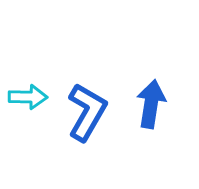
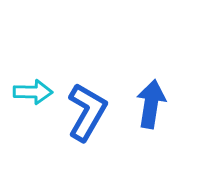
cyan arrow: moved 5 px right, 5 px up
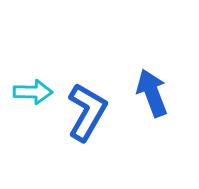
blue arrow: moved 1 px right, 11 px up; rotated 30 degrees counterclockwise
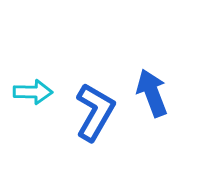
blue L-shape: moved 8 px right
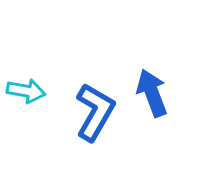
cyan arrow: moved 7 px left, 1 px up; rotated 9 degrees clockwise
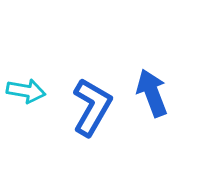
blue L-shape: moved 3 px left, 5 px up
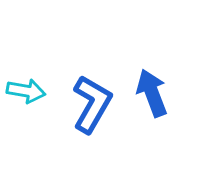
blue L-shape: moved 3 px up
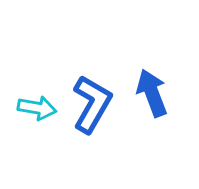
cyan arrow: moved 11 px right, 17 px down
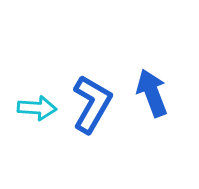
cyan arrow: rotated 6 degrees counterclockwise
